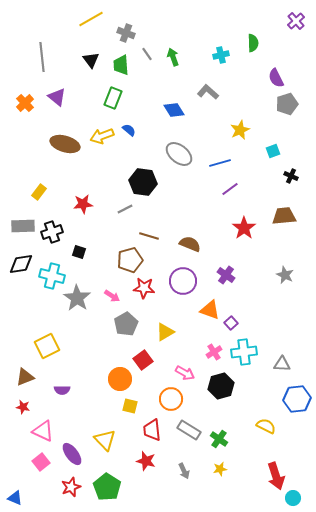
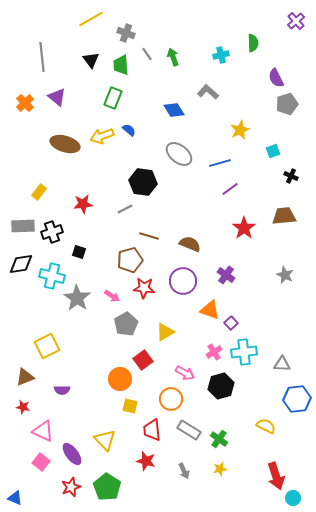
pink square at (41, 462): rotated 12 degrees counterclockwise
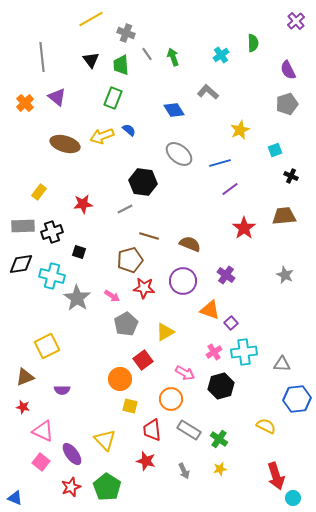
cyan cross at (221, 55): rotated 21 degrees counterclockwise
purple semicircle at (276, 78): moved 12 px right, 8 px up
cyan square at (273, 151): moved 2 px right, 1 px up
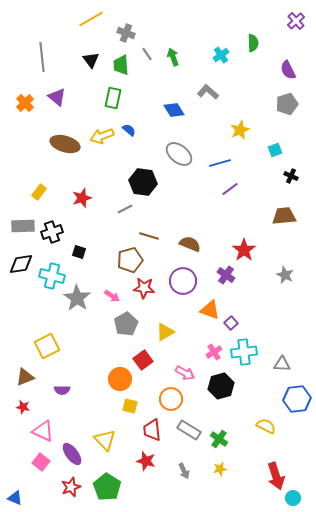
green rectangle at (113, 98): rotated 10 degrees counterclockwise
red star at (83, 204): moved 1 px left, 6 px up; rotated 12 degrees counterclockwise
red star at (244, 228): moved 22 px down
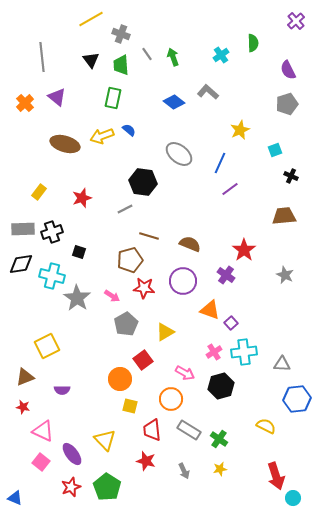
gray cross at (126, 33): moved 5 px left, 1 px down
blue diamond at (174, 110): moved 8 px up; rotated 20 degrees counterclockwise
blue line at (220, 163): rotated 50 degrees counterclockwise
gray rectangle at (23, 226): moved 3 px down
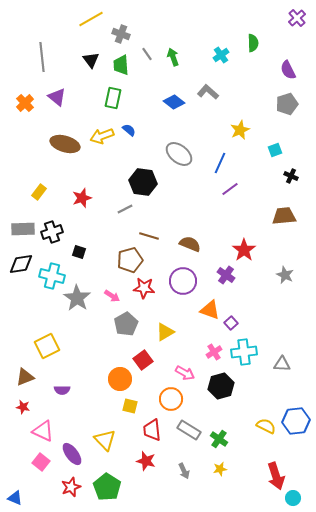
purple cross at (296, 21): moved 1 px right, 3 px up
blue hexagon at (297, 399): moved 1 px left, 22 px down
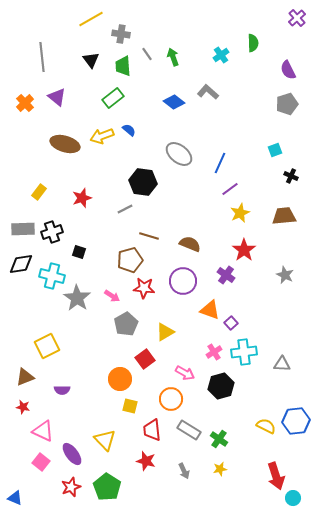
gray cross at (121, 34): rotated 12 degrees counterclockwise
green trapezoid at (121, 65): moved 2 px right, 1 px down
green rectangle at (113, 98): rotated 40 degrees clockwise
yellow star at (240, 130): moved 83 px down
red square at (143, 360): moved 2 px right, 1 px up
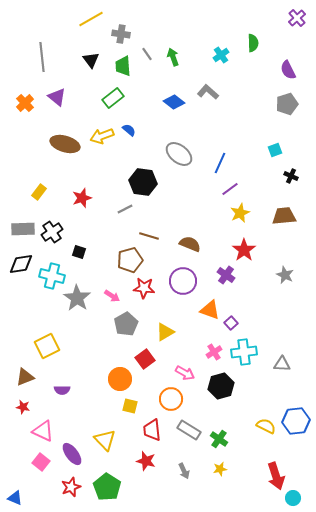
black cross at (52, 232): rotated 15 degrees counterclockwise
